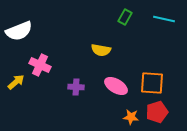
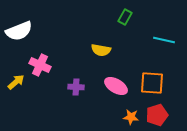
cyan line: moved 21 px down
red pentagon: moved 3 px down
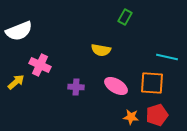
cyan line: moved 3 px right, 17 px down
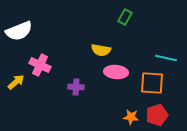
cyan line: moved 1 px left, 1 px down
pink ellipse: moved 14 px up; rotated 25 degrees counterclockwise
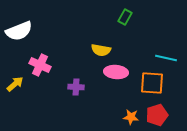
yellow arrow: moved 1 px left, 2 px down
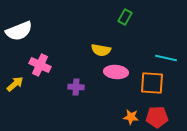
red pentagon: moved 2 px down; rotated 15 degrees clockwise
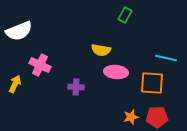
green rectangle: moved 2 px up
yellow arrow: rotated 24 degrees counterclockwise
orange star: rotated 21 degrees counterclockwise
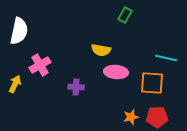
white semicircle: rotated 56 degrees counterclockwise
pink cross: rotated 35 degrees clockwise
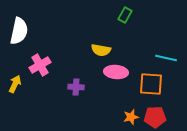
orange square: moved 1 px left, 1 px down
red pentagon: moved 2 px left
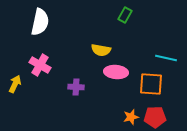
white semicircle: moved 21 px right, 9 px up
pink cross: rotated 30 degrees counterclockwise
